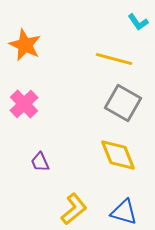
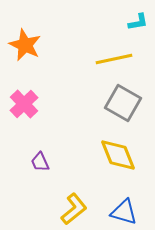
cyan L-shape: rotated 65 degrees counterclockwise
yellow line: rotated 27 degrees counterclockwise
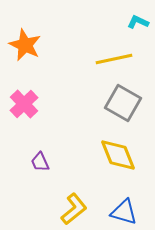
cyan L-shape: rotated 145 degrees counterclockwise
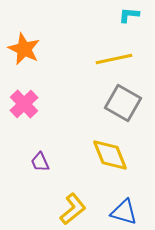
cyan L-shape: moved 9 px left, 7 px up; rotated 20 degrees counterclockwise
orange star: moved 1 px left, 4 px down
yellow diamond: moved 8 px left
yellow L-shape: moved 1 px left
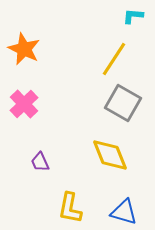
cyan L-shape: moved 4 px right, 1 px down
yellow line: rotated 45 degrees counterclockwise
yellow L-shape: moved 3 px left, 1 px up; rotated 140 degrees clockwise
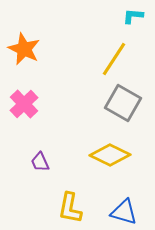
yellow diamond: rotated 42 degrees counterclockwise
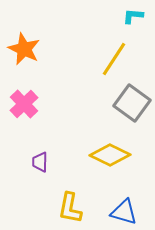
gray square: moved 9 px right; rotated 6 degrees clockwise
purple trapezoid: rotated 25 degrees clockwise
